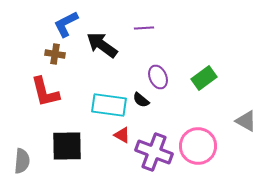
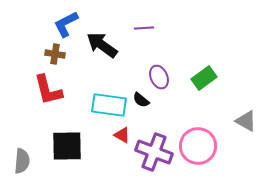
purple ellipse: moved 1 px right
red L-shape: moved 3 px right, 2 px up
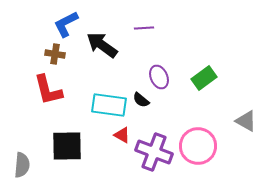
gray semicircle: moved 4 px down
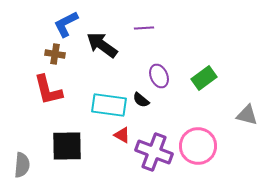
purple ellipse: moved 1 px up
gray triangle: moved 1 px right, 6 px up; rotated 15 degrees counterclockwise
